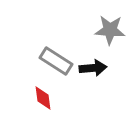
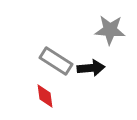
black arrow: moved 2 px left
red diamond: moved 2 px right, 2 px up
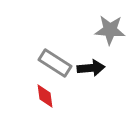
gray rectangle: moved 1 px left, 2 px down
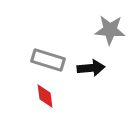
gray rectangle: moved 7 px left, 3 px up; rotated 16 degrees counterclockwise
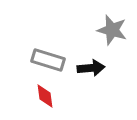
gray star: moved 2 px right; rotated 12 degrees clockwise
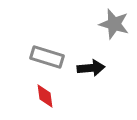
gray star: moved 2 px right, 6 px up
gray rectangle: moved 1 px left, 3 px up
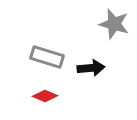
red diamond: rotated 60 degrees counterclockwise
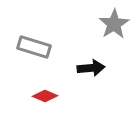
gray star: rotated 24 degrees clockwise
gray rectangle: moved 13 px left, 10 px up
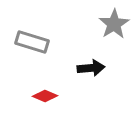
gray rectangle: moved 2 px left, 5 px up
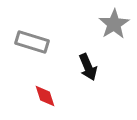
black arrow: moved 3 px left, 1 px up; rotated 72 degrees clockwise
red diamond: rotated 50 degrees clockwise
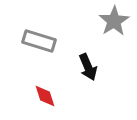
gray star: moved 3 px up
gray rectangle: moved 7 px right, 1 px up
